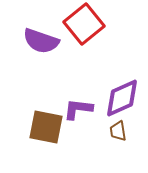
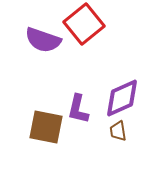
purple semicircle: moved 2 px right, 1 px up
purple L-shape: rotated 84 degrees counterclockwise
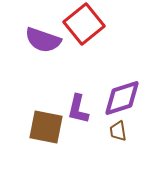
purple diamond: rotated 6 degrees clockwise
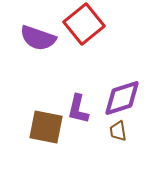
purple semicircle: moved 5 px left, 2 px up
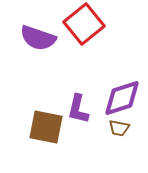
brown trapezoid: moved 1 px right, 3 px up; rotated 70 degrees counterclockwise
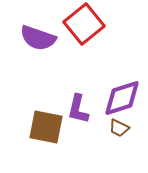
brown trapezoid: rotated 15 degrees clockwise
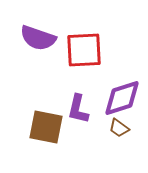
red square: moved 26 px down; rotated 36 degrees clockwise
brown trapezoid: rotated 10 degrees clockwise
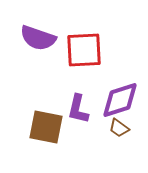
purple diamond: moved 2 px left, 2 px down
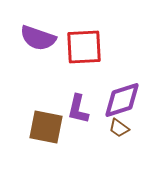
red square: moved 3 px up
purple diamond: moved 2 px right
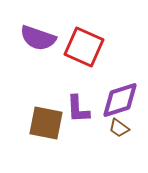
red square: rotated 27 degrees clockwise
purple diamond: moved 2 px left
purple L-shape: rotated 16 degrees counterclockwise
brown square: moved 4 px up
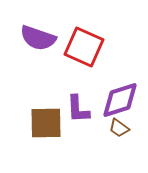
brown square: rotated 12 degrees counterclockwise
